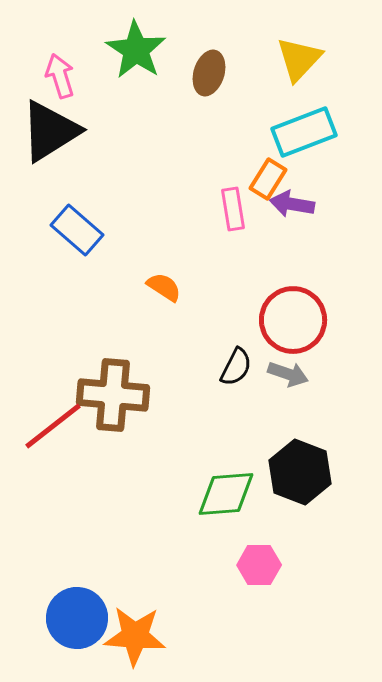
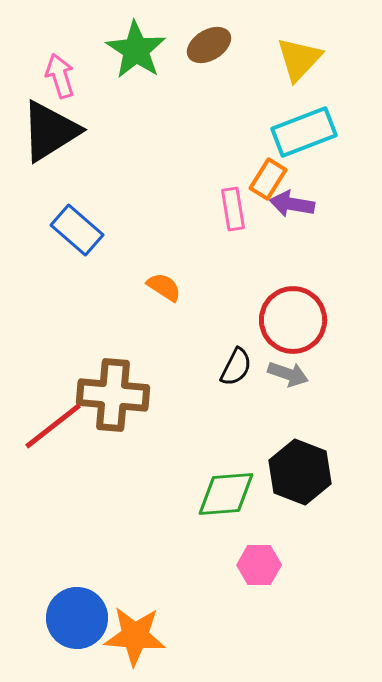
brown ellipse: moved 28 px up; rotated 42 degrees clockwise
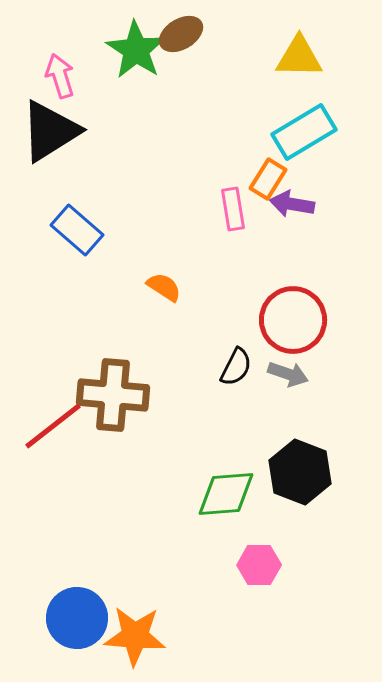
brown ellipse: moved 28 px left, 11 px up
yellow triangle: moved 2 px up; rotated 48 degrees clockwise
cyan rectangle: rotated 10 degrees counterclockwise
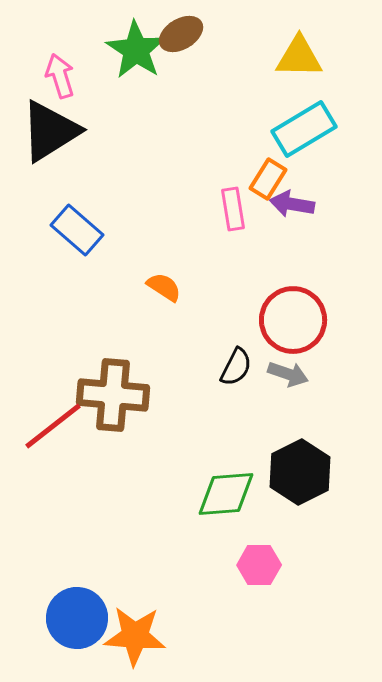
cyan rectangle: moved 3 px up
black hexagon: rotated 12 degrees clockwise
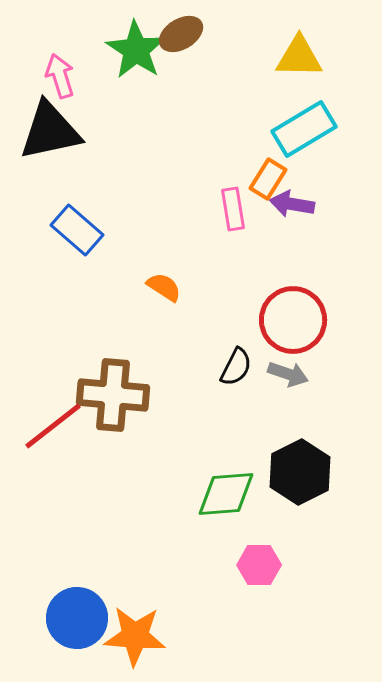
black triangle: rotated 20 degrees clockwise
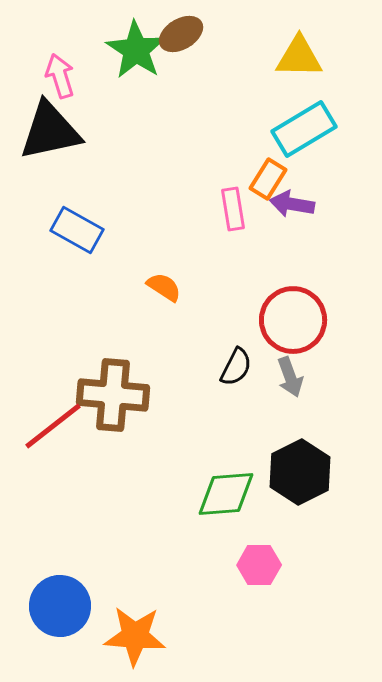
blue rectangle: rotated 12 degrees counterclockwise
gray arrow: moved 2 px right, 3 px down; rotated 51 degrees clockwise
blue circle: moved 17 px left, 12 px up
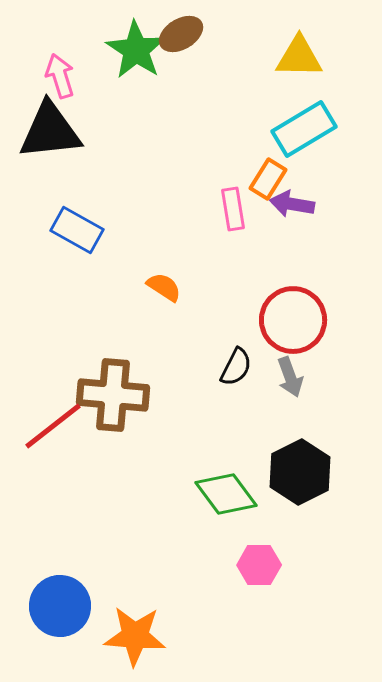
black triangle: rotated 6 degrees clockwise
green diamond: rotated 58 degrees clockwise
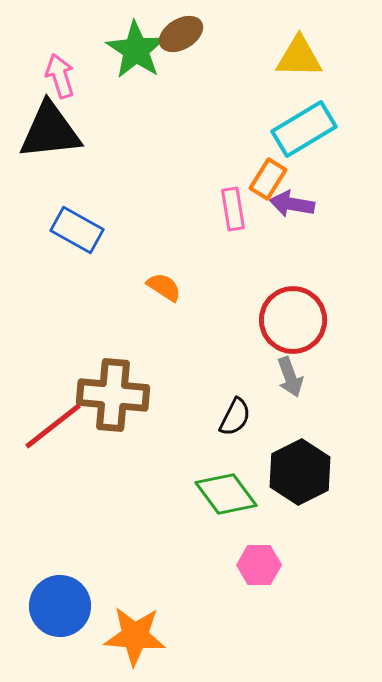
black semicircle: moved 1 px left, 50 px down
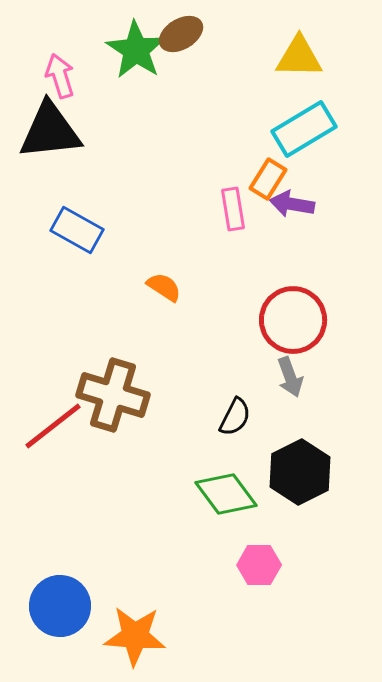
brown cross: rotated 12 degrees clockwise
